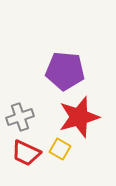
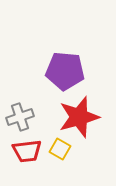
red trapezoid: moved 1 px right, 2 px up; rotated 32 degrees counterclockwise
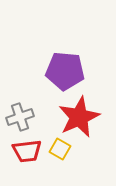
red star: rotated 9 degrees counterclockwise
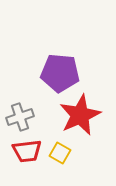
purple pentagon: moved 5 px left, 2 px down
red star: moved 1 px right, 2 px up
yellow square: moved 4 px down
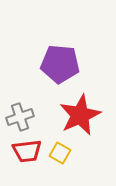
purple pentagon: moved 9 px up
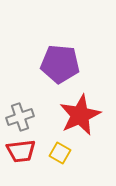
red trapezoid: moved 6 px left
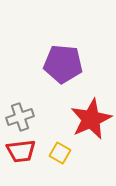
purple pentagon: moved 3 px right
red star: moved 11 px right, 4 px down
